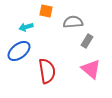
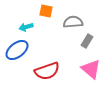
blue ellipse: moved 2 px left, 1 px up
red semicircle: rotated 80 degrees clockwise
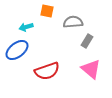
orange square: moved 1 px right
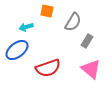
gray semicircle: rotated 126 degrees clockwise
red semicircle: moved 1 px right, 3 px up
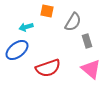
gray rectangle: rotated 48 degrees counterclockwise
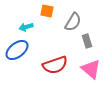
red semicircle: moved 7 px right, 3 px up
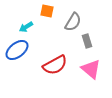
cyan arrow: rotated 16 degrees counterclockwise
red semicircle: rotated 10 degrees counterclockwise
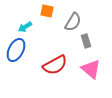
cyan arrow: moved 1 px left
gray rectangle: moved 1 px left
blue ellipse: moved 1 px left; rotated 25 degrees counterclockwise
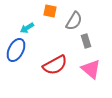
orange square: moved 3 px right
gray semicircle: moved 1 px right, 1 px up
cyan arrow: moved 2 px right, 1 px down
